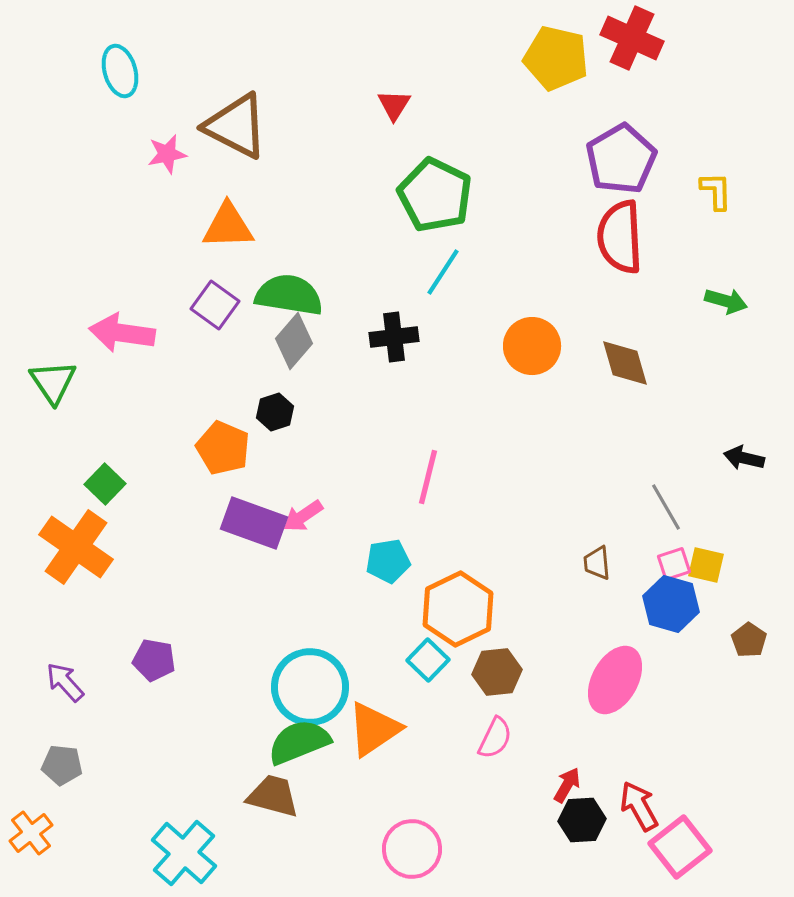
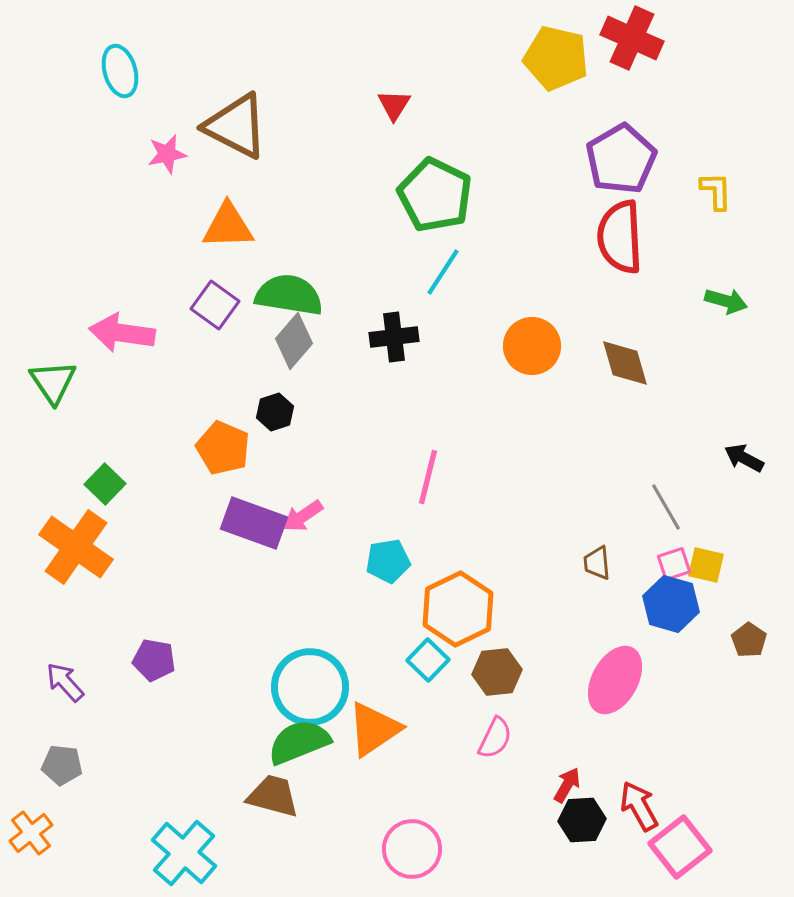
black arrow at (744, 458): rotated 15 degrees clockwise
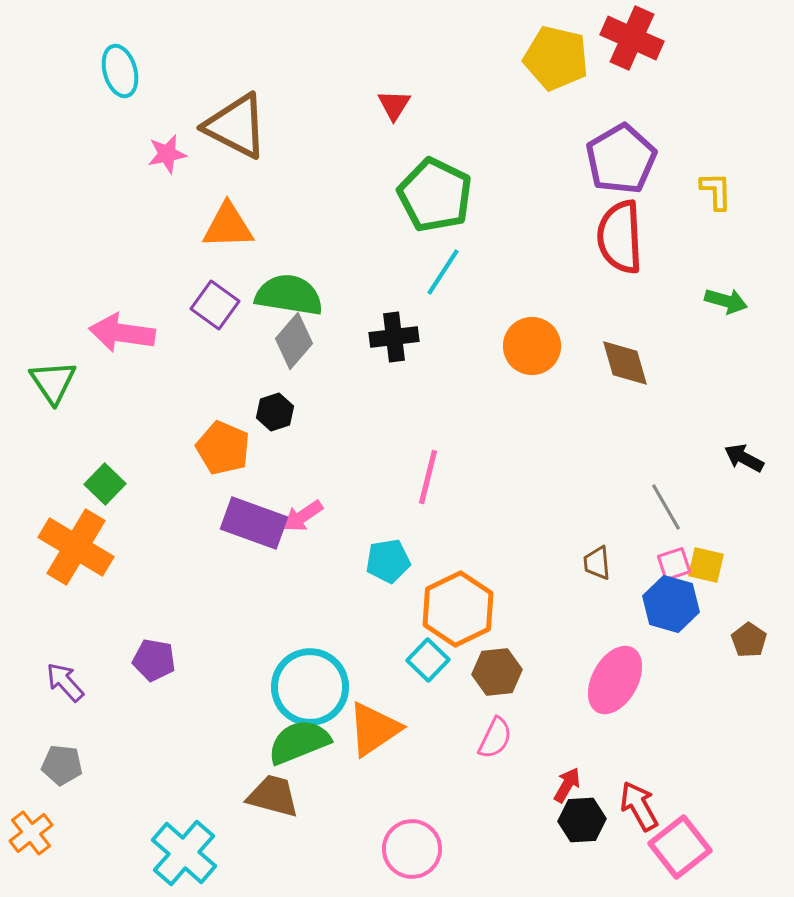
orange cross at (76, 547): rotated 4 degrees counterclockwise
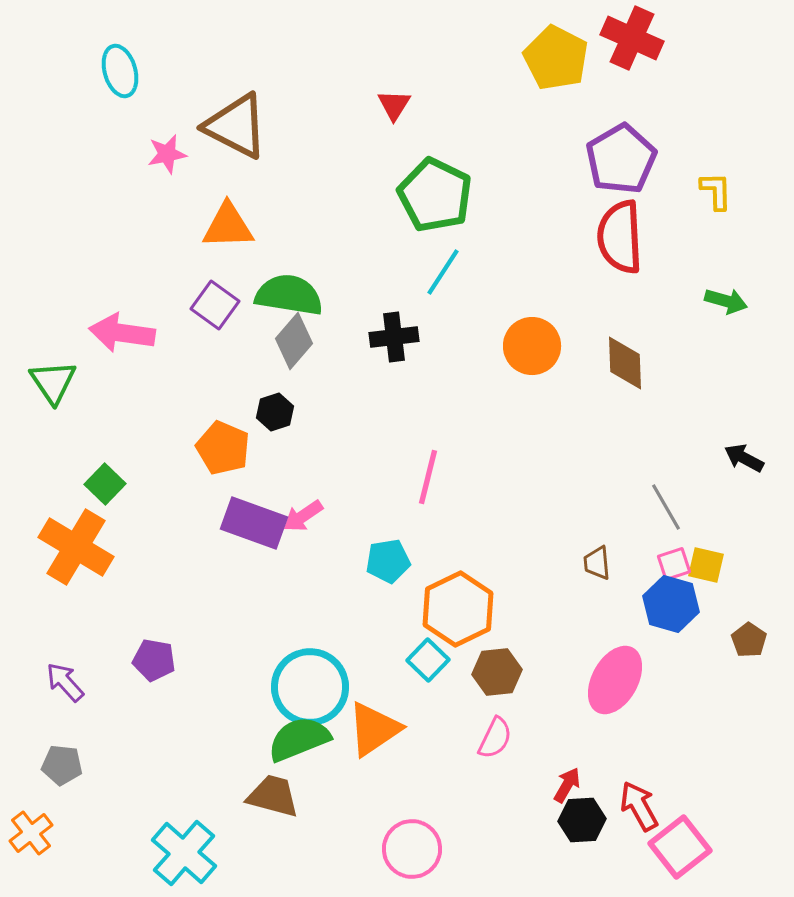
yellow pentagon at (556, 58): rotated 14 degrees clockwise
brown diamond at (625, 363): rotated 14 degrees clockwise
green semicircle at (299, 742): moved 3 px up
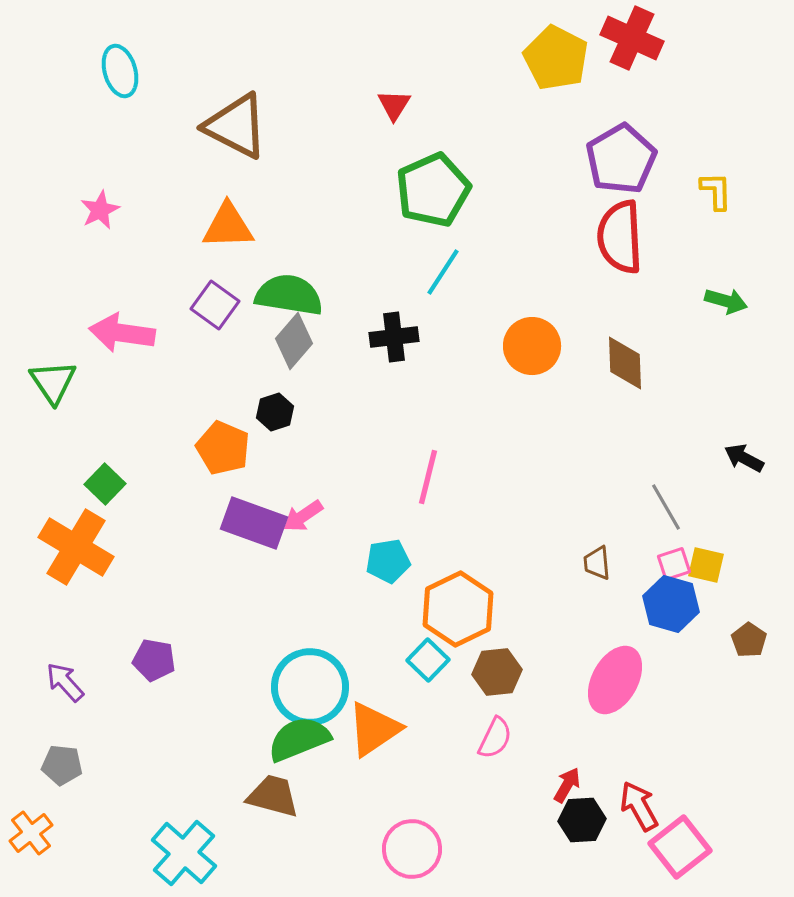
pink star at (167, 154): moved 67 px left, 56 px down; rotated 15 degrees counterclockwise
green pentagon at (435, 195): moved 2 px left, 5 px up; rotated 22 degrees clockwise
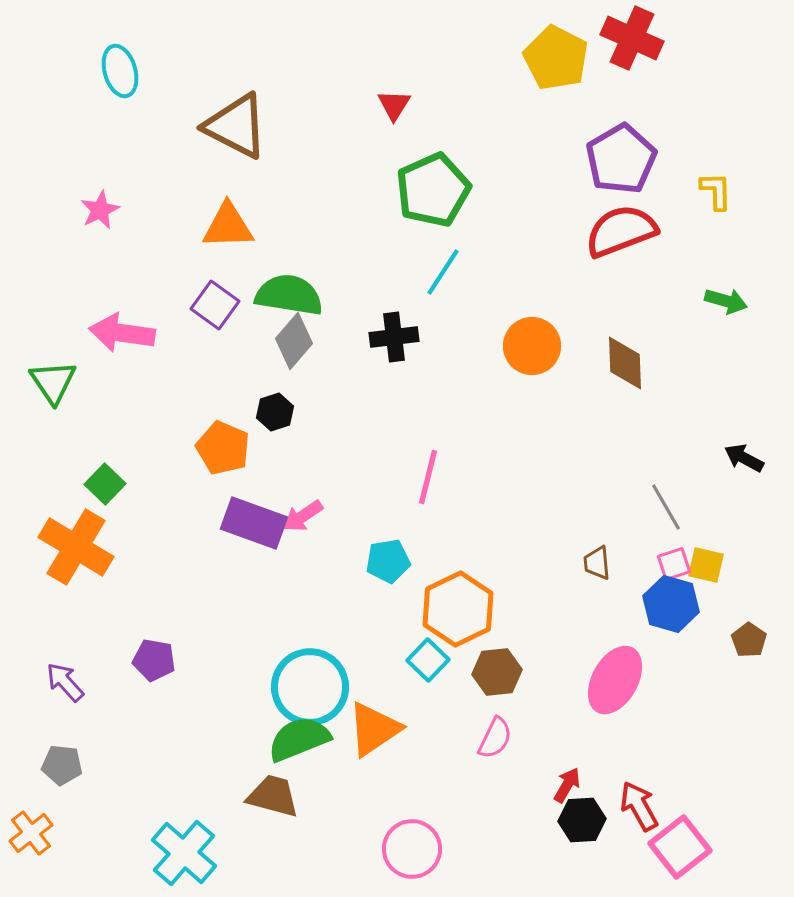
red semicircle at (620, 237): moved 1 px right, 6 px up; rotated 72 degrees clockwise
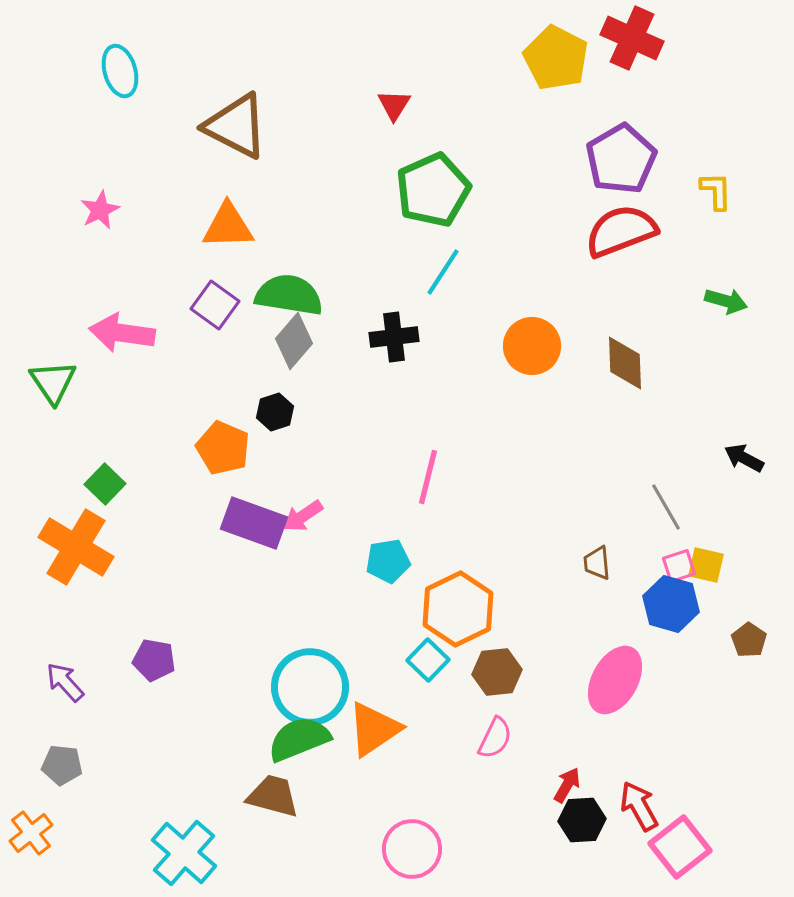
pink square at (674, 564): moved 5 px right, 2 px down
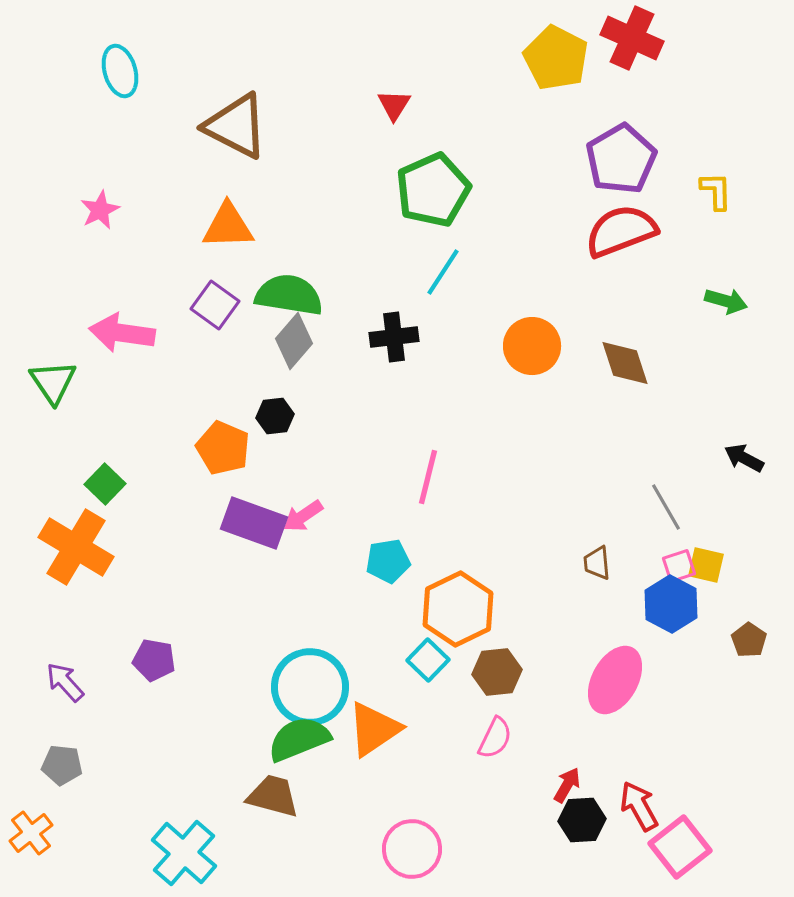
brown diamond at (625, 363): rotated 16 degrees counterclockwise
black hexagon at (275, 412): moved 4 px down; rotated 12 degrees clockwise
blue hexagon at (671, 604): rotated 12 degrees clockwise
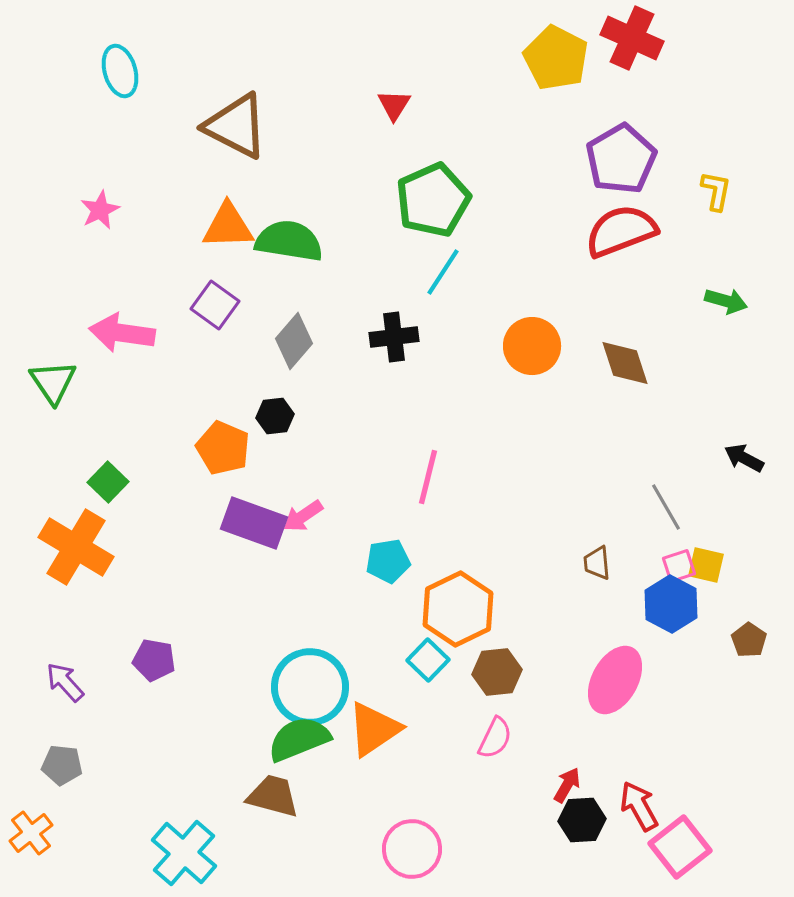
green pentagon at (433, 190): moved 10 px down
yellow L-shape at (716, 191): rotated 12 degrees clockwise
green semicircle at (289, 295): moved 54 px up
green square at (105, 484): moved 3 px right, 2 px up
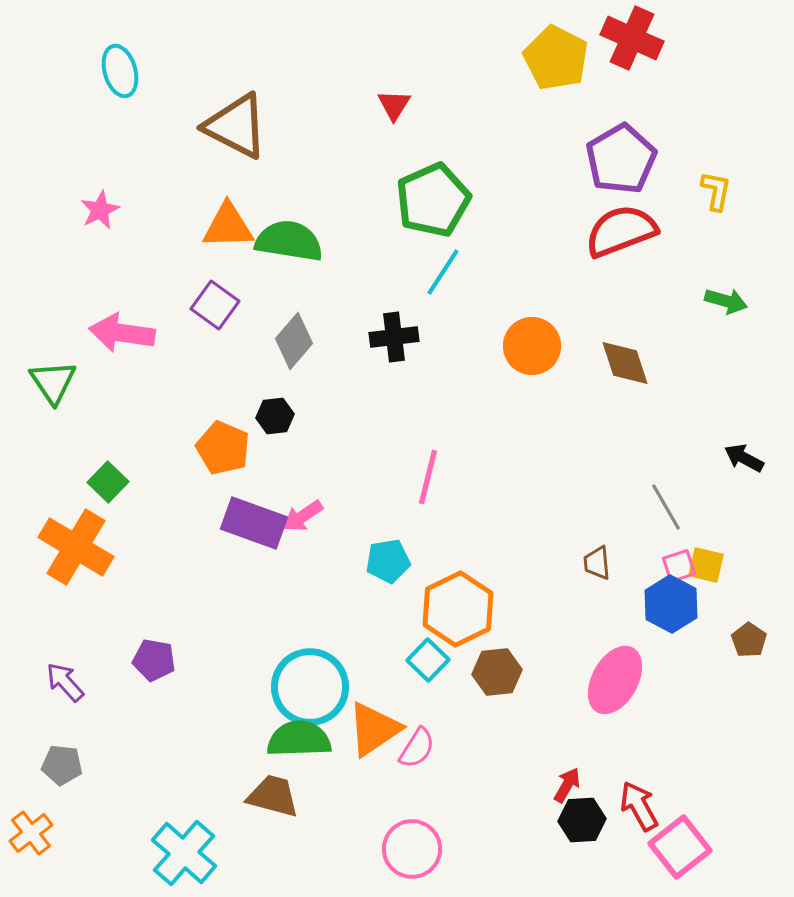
pink semicircle at (495, 738): moved 78 px left, 10 px down; rotated 6 degrees clockwise
green semicircle at (299, 739): rotated 20 degrees clockwise
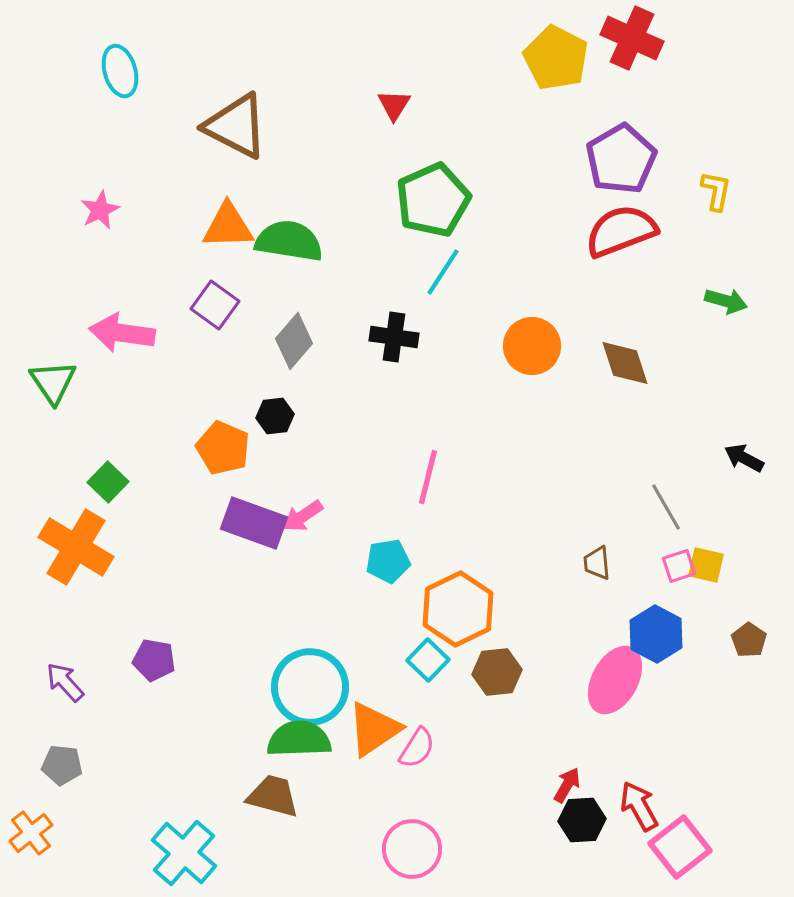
black cross at (394, 337): rotated 15 degrees clockwise
blue hexagon at (671, 604): moved 15 px left, 30 px down
